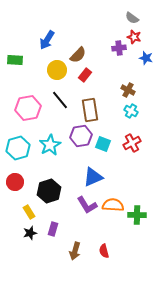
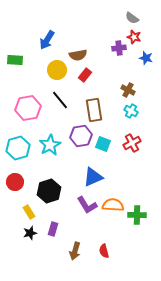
brown semicircle: rotated 36 degrees clockwise
brown rectangle: moved 4 px right
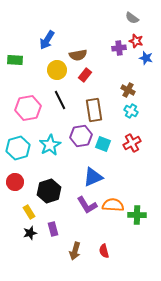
red star: moved 2 px right, 4 px down
black line: rotated 12 degrees clockwise
purple rectangle: rotated 32 degrees counterclockwise
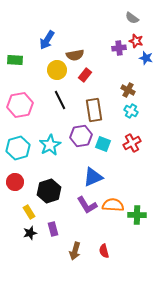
brown semicircle: moved 3 px left
pink hexagon: moved 8 px left, 3 px up
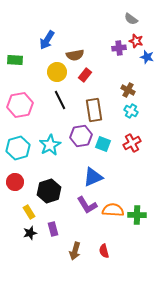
gray semicircle: moved 1 px left, 1 px down
blue star: moved 1 px right, 1 px up
yellow circle: moved 2 px down
orange semicircle: moved 5 px down
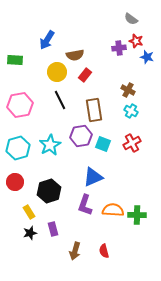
purple L-shape: moved 2 px left; rotated 50 degrees clockwise
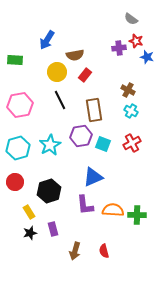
purple L-shape: rotated 25 degrees counterclockwise
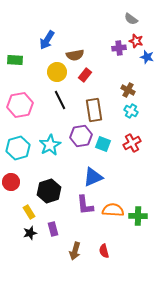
red circle: moved 4 px left
green cross: moved 1 px right, 1 px down
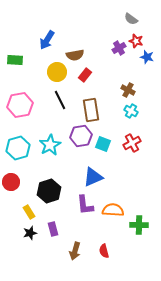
purple cross: rotated 24 degrees counterclockwise
brown rectangle: moved 3 px left
green cross: moved 1 px right, 9 px down
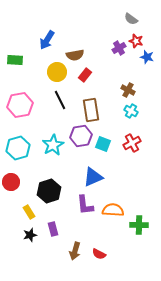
cyan star: moved 3 px right
black star: moved 2 px down
red semicircle: moved 5 px left, 3 px down; rotated 48 degrees counterclockwise
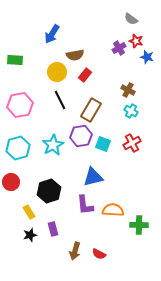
blue arrow: moved 5 px right, 6 px up
brown rectangle: rotated 40 degrees clockwise
blue triangle: rotated 10 degrees clockwise
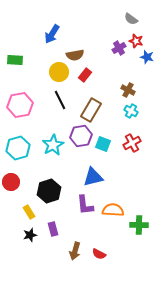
yellow circle: moved 2 px right
